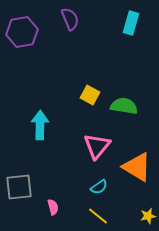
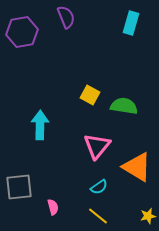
purple semicircle: moved 4 px left, 2 px up
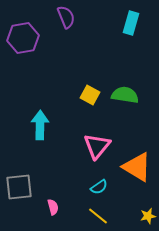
purple hexagon: moved 1 px right, 6 px down
green semicircle: moved 1 px right, 11 px up
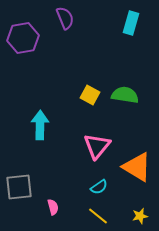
purple semicircle: moved 1 px left, 1 px down
yellow star: moved 8 px left
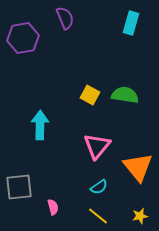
orange triangle: moved 1 px right; rotated 20 degrees clockwise
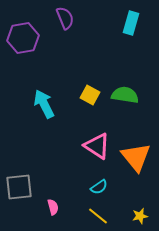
cyan arrow: moved 4 px right, 21 px up; rotated 28 degrees counterclockwise
pink triangle: rotated 36 degrees counterclockwise
orange triangle: moved 2 px left, 10 px up
